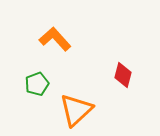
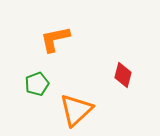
orange L-shape: rotated 60 degrees counterclockwise
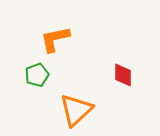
red diamond: rotated 15 degrees counterclockwise
green pentagon: moved 9 px up
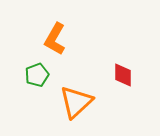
orange L-shape: rotated 48 degrees counterclockwise
orange triangle: moved 8 px up
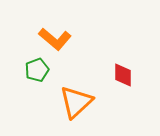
orange L-shape: rotated 80 degrees counterclockwise
green pentagon: moved 5 px up
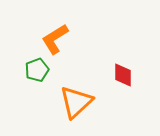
orange L-shape: rotated 108 degrees clockwise
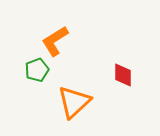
orange L-shape: moved 2 px down
orange triangle: moved 2 px left
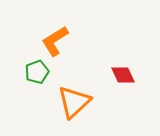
green pentagon: moved 2 px down
red diamond: rotated 25 degrees counterclockwise
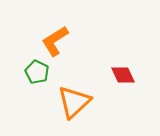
green pentagon: rotated 25 degrees counterclockwise
